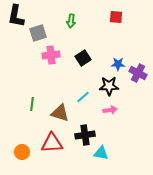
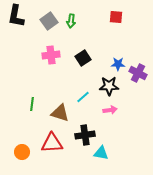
gray square: moved 11 px right, 12 px up; rotated 18 degrees counterclockwise
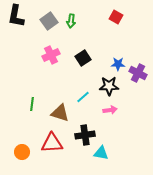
red square: rotated 24 degrees clockwise
pink cross: rotated 18 degrees counterclockwise
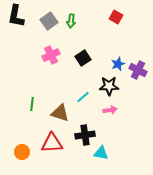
blue star: rotated 24 degrees counterclockwise
purple cross: moved 3 px up
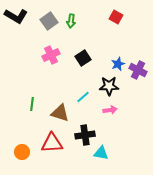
black L-shape: rotated 70 degrees counterclockwise
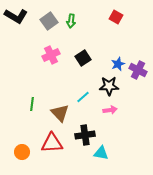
brown triangle: rotated 30 degrees clockwise
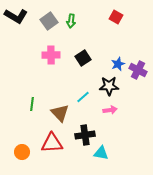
pink cross: rotated 24 degrees clockwise
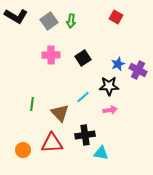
orange circle: moved 1 px right, 2 px up
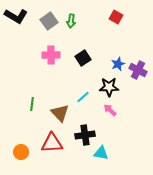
black star: moved 1 px down
pink arrow: rotated 128 degrees counterclockwise
orange circle: moved 2 px left, 2 px down
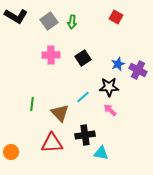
green arrow: moved 1 px right, 1 px down
orange circle: moved 10 px left
